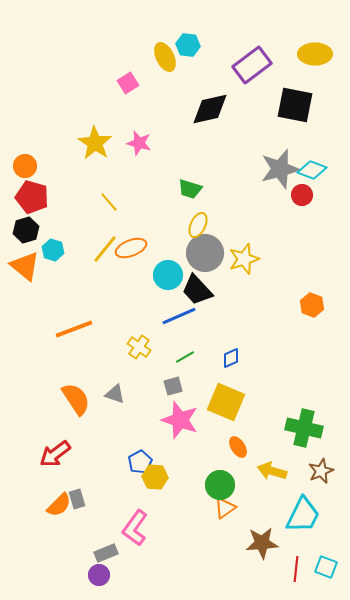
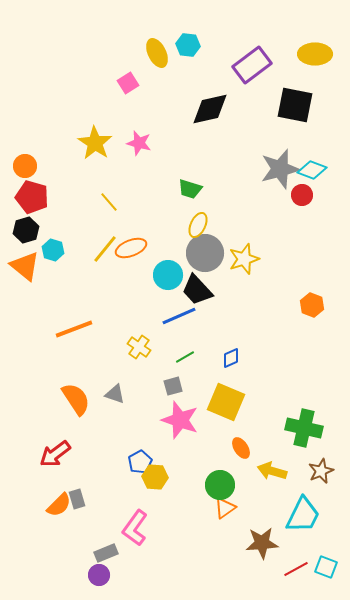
yellow ellipse at (165, 57): moved 8 px left, 4 px up
orange ellipse at (238, 447): moved 3 px right, 1 px down
red line at (296, 569): rotated 55 degrees clockwise
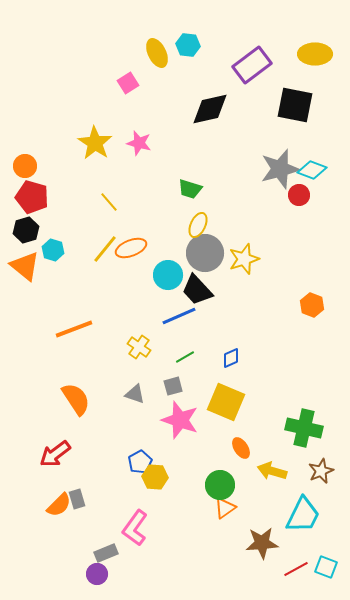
red circle at (302, 195): moved 3 px left
gray triangle at (115, 394): moved 20 px right
purple circle at (99, 575): moved 2 px left, 1 px up
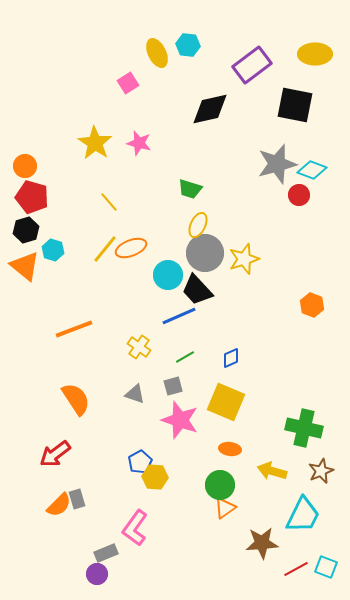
gray star at (280, 169): moved 3 px left, 5 px up
orange ellipse at (241, 448): moved 11 px left, 1 px down; rotated 50 degrees counterclockwise
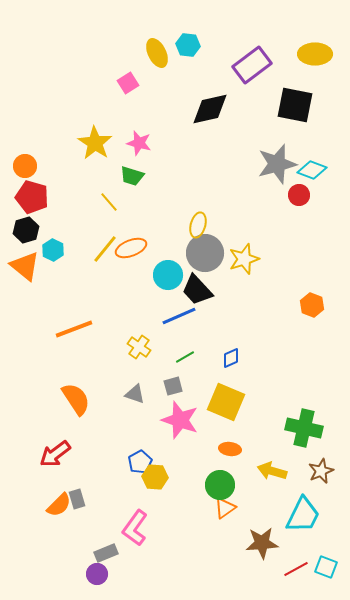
green trapezoid at (190, 189): moved 58 px left, 13 px up
yellow ellipse at (198, 225): rotated 10 degrees counterclockwise
cyan hexagon at (53, 250): rotated 10 degrees clockwise
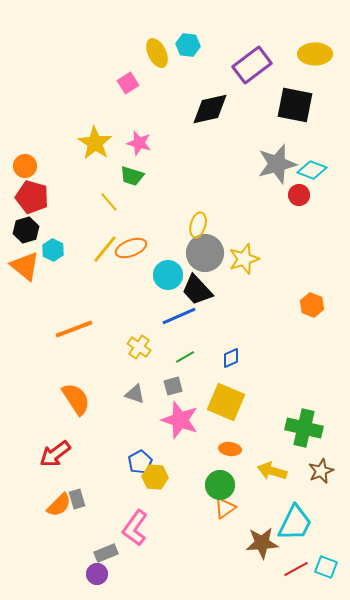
cyan trapezoid at (303, 515): moved 8 px left, 8 px down
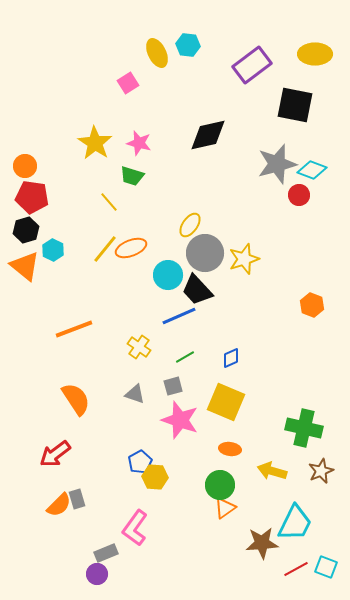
black diamond at (210, 109): moved 2 px left, 26 px down
red pentagon at (32, 197): rotated 8 degrees counterclockwise
yellow ellipse at (198, 225): moved 8 px left; rotated 20 degrees clockwise
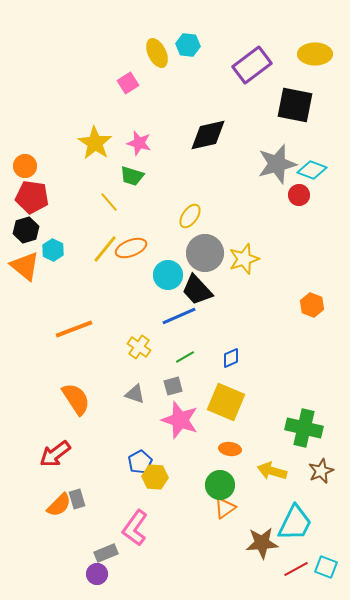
yellow ellipse at (190, 225): moved 9 px up
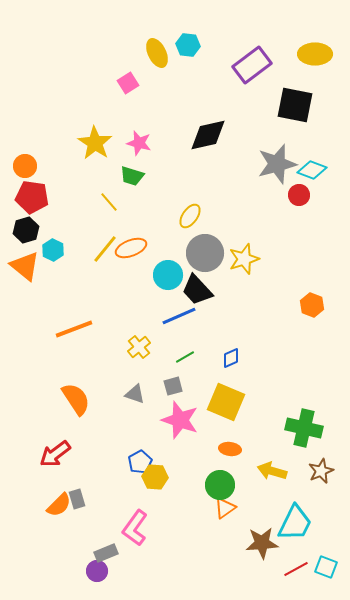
yellow cross at (139, 347): rotated 15 degrees clockwise
purple circle at (97, 574): moved 3 px up
